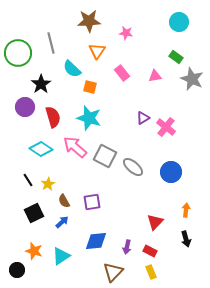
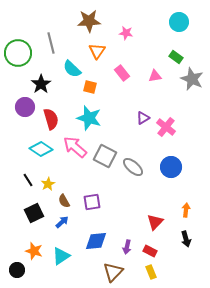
red semicircle: moved 2 px left, 2 px down
blue circle: moved 5 px up
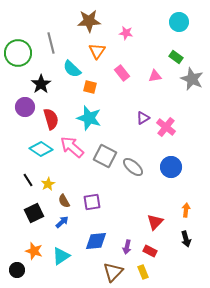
pink arrow: moved 3 px left
yellow rectangle: moved 8 px left
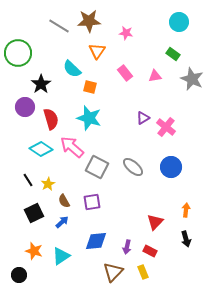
gray line: moved 8 px right, 17 px up; rotated 45 degrees counterclockwise
green rectangle: moved 3 px left, 3 px up
pink rectangle: moved 3 px right
gray square: moved 8 px left, 11 px down
black circle: moved 2 px right, 5 px down
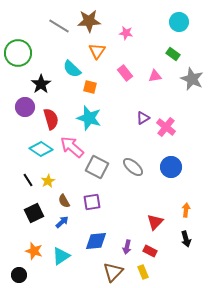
yellow star: moved 3 px up
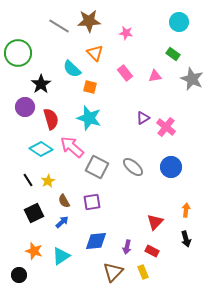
orange triangle: moved 2 px left, 2 px down; rotated 18 degrees counterclockwise
red rectangle: moved 2 px right
